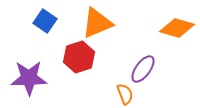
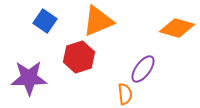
orange triangle: moved 1 px right, 2 px up
orange semicircle: rotated 15 degrees clockwise
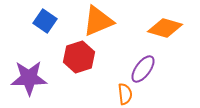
orange diamond: moved 12 px left
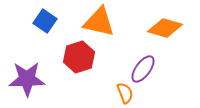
orange triangle: moved 1 px right, 1 px down; rotated 36 degrees clockwise
purple star: moved 2 px left, 1 px down
orange semicircle: moved 1 px up; rotated 15 degrees counterclockwise
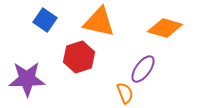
blue square: moved 1 px up
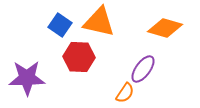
blue square: moved 15 px right, 5 px down
red hexagon: rotated 20 degrees clockwise
purple star: moved 1 px up
orange semicircle: rotated 55 degrees clockwise
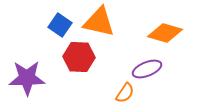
orange diamond: moved 5 px down
purple ellipse: moved 4 px right; rotated 32 degrees clockwise
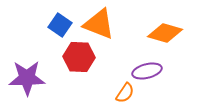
orange triangle: moved 2 px down; rotated 8 degrees clockwise
purple ellipse: moved 2 px down; rotated 8 degrees clockwise
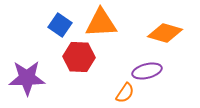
orange triangle: moved 2 px right, 1 px up; rotated 24 degrees counterclockwise
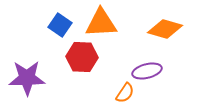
orange diamond: moved 4 px up
red hexagon: moved 3 px right
